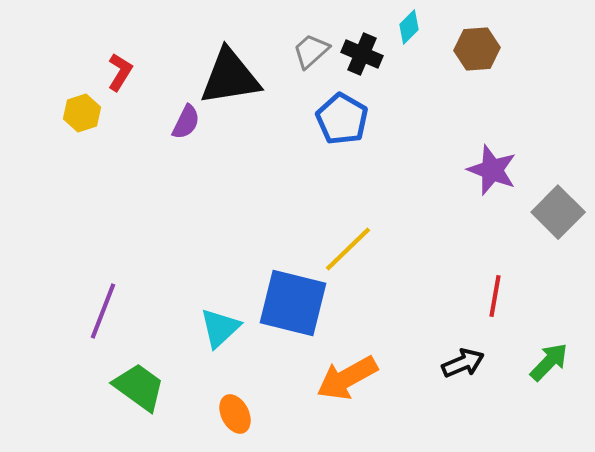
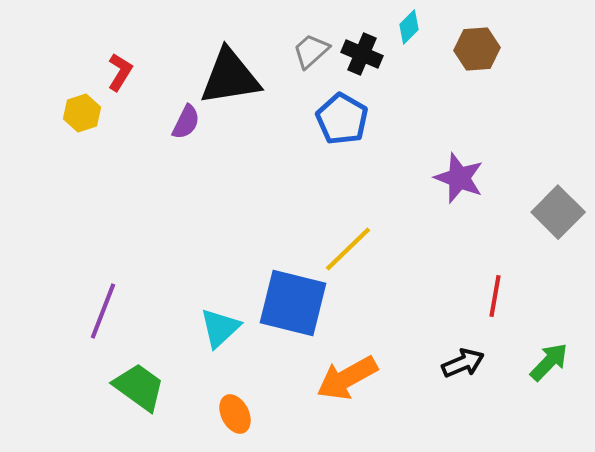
purple star: moved 33 px left, 8 px down
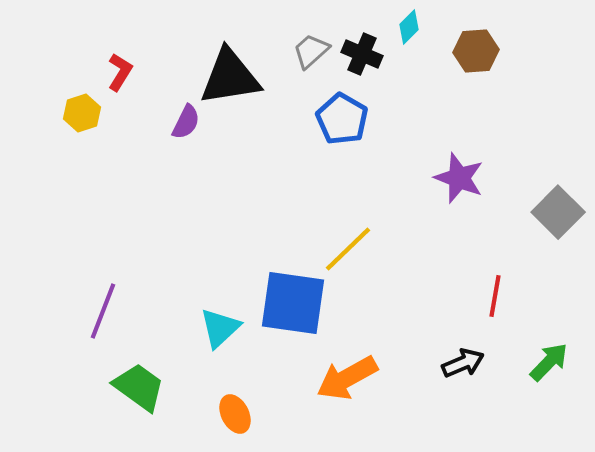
brown hexagon: moved 1 px left, 2 px down
blue square: rotated 6 degrees counterclockwise
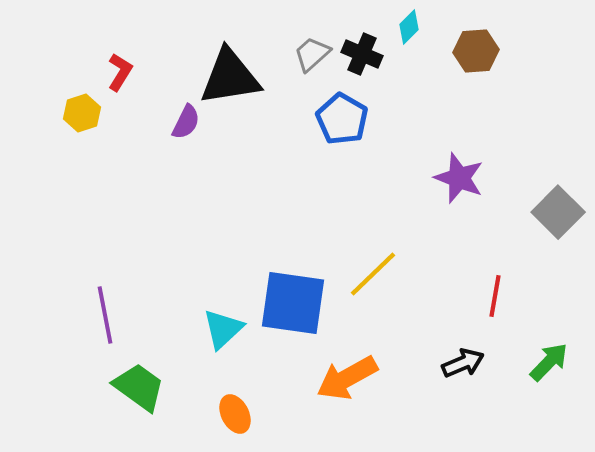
gray trapezoid: moved 1 px right, 3 px down
yellow line: moved 25 px right, 25 px down
purple line: moved 2 px right, 4 px down; rotated 32 degrees counterclockwise
cyan triangle: moved 3 px right, 1 px down
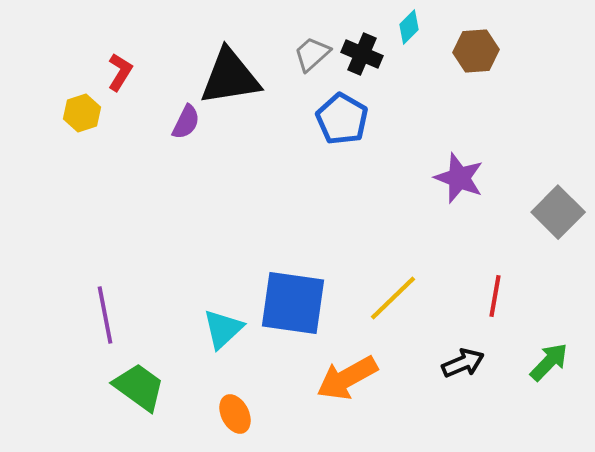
yellow line: moved 20 px right, 24 px down
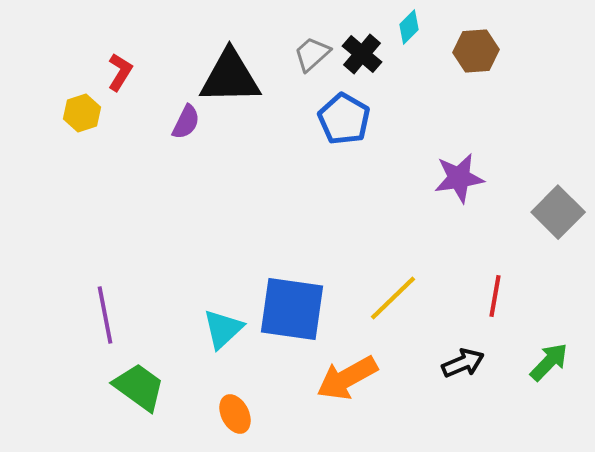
black cross: rotated 18 degrees clockwise
black triangle: rotated 8 degrees clockwise
blue pentagon: moved 2 px right
purple star: rotated 30 degrees counterclockwise
blue square: moved 1 px left, 6 px down
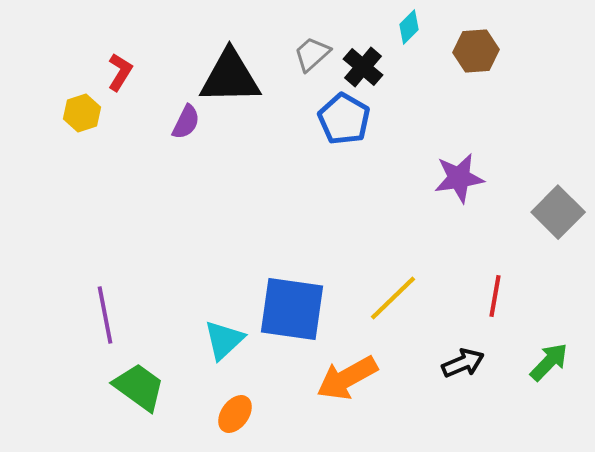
black cross: moved 1 px right, 13 px down
cyan triangle: moved 1 px right, 11 px down
orange ellipse: rotated 63 degrees clockwise
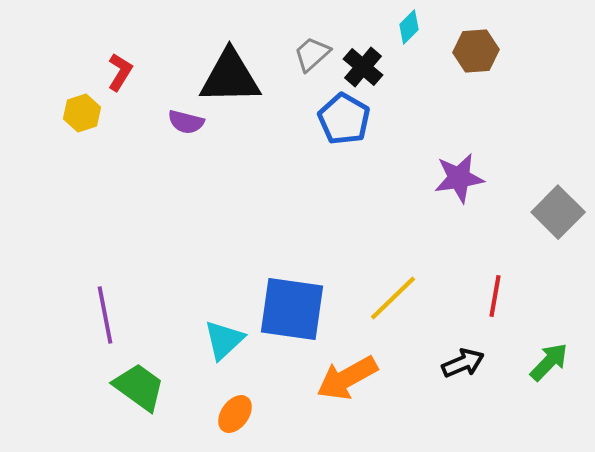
purple semicircle: rotated 78 degrees clockwise
